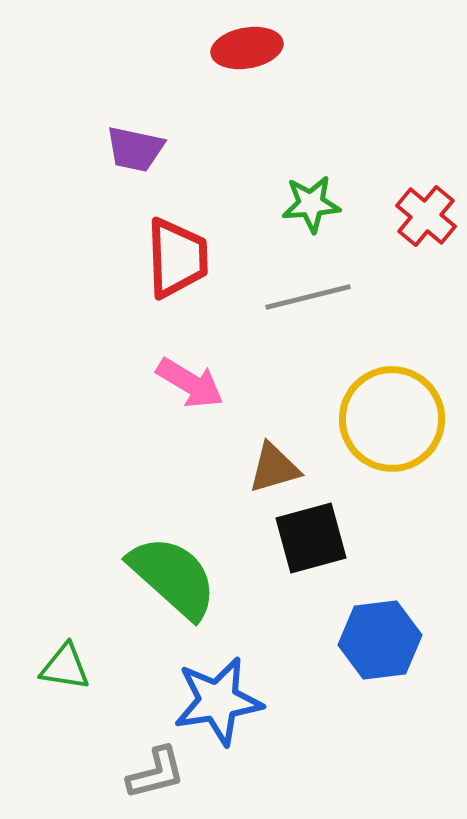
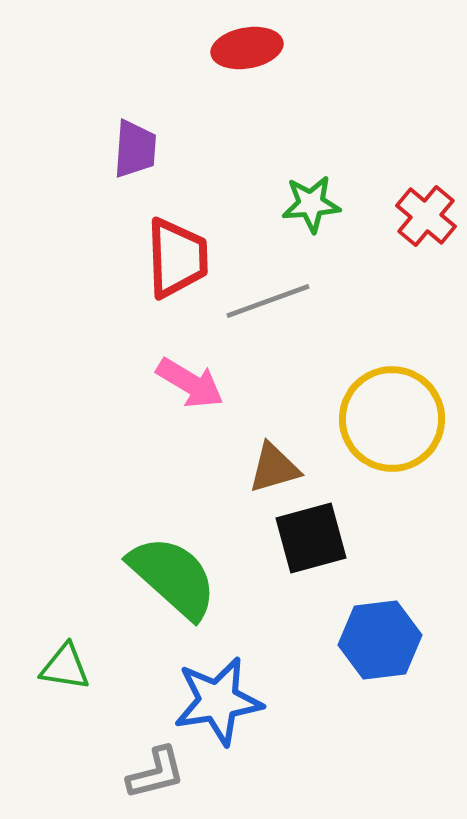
purple trapezoid: rotated 98 degrees counterclockwise
gray line: moved 40 px left, 4 px down; rotated 6 degrees counterclockwise
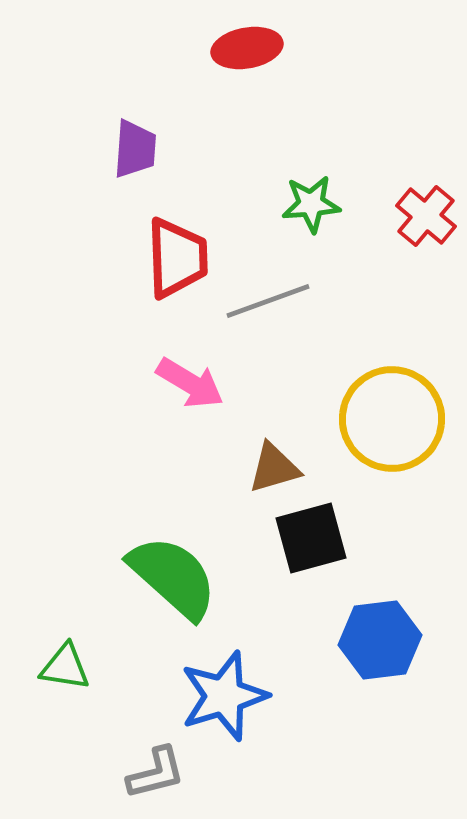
blue star: moved 6 px right, 5 px up; rotated 8 degrees counterclockwise
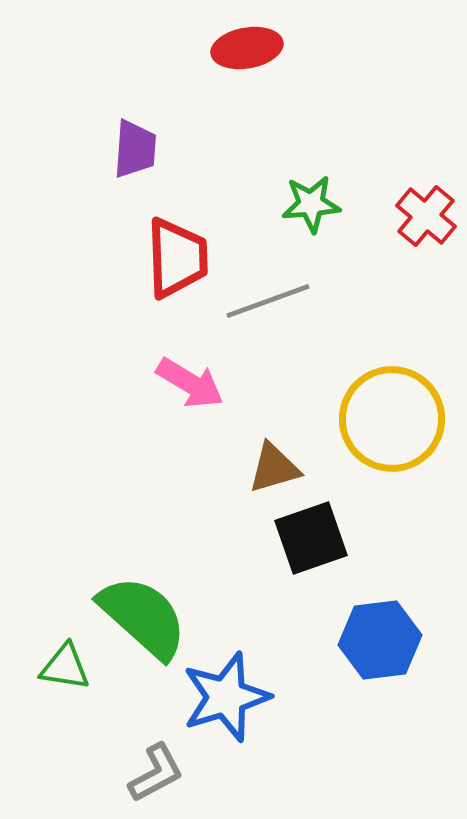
black square: rotated 4 degrees counterclockwise
green semicircle: moved 30 px left, 40 px down
blue star: moved 2 px right, 1 px down
gray L-shape: rotated 14 degrees counterclockwise
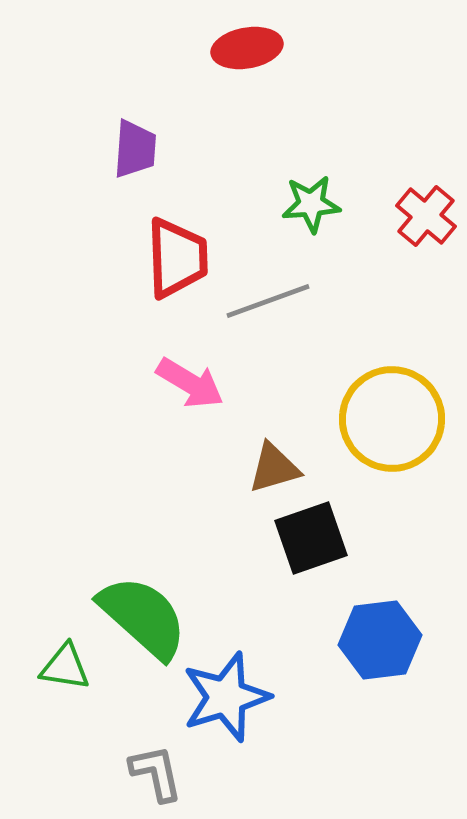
gray L-shape: rotated 74 degrees counterclockwise
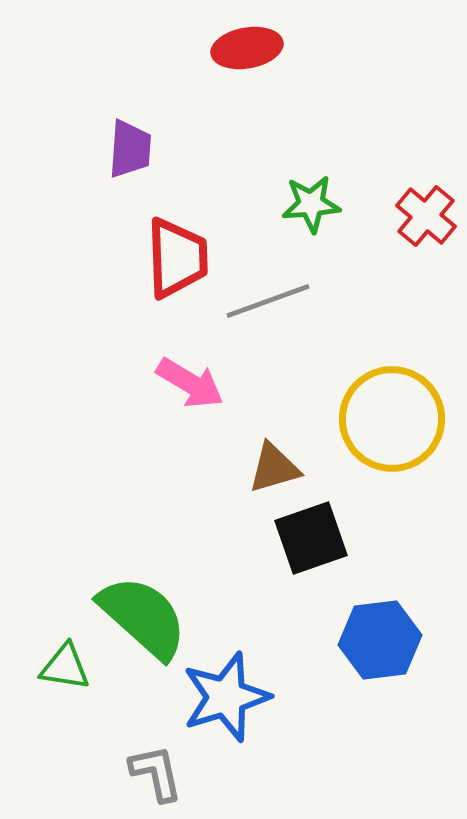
purple trapezoid: moved 5 px left
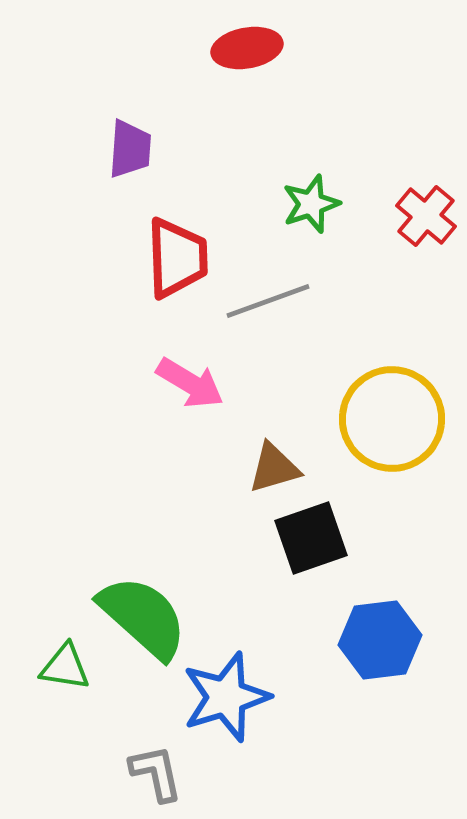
green star: rotated 14 degrees counterclockwise
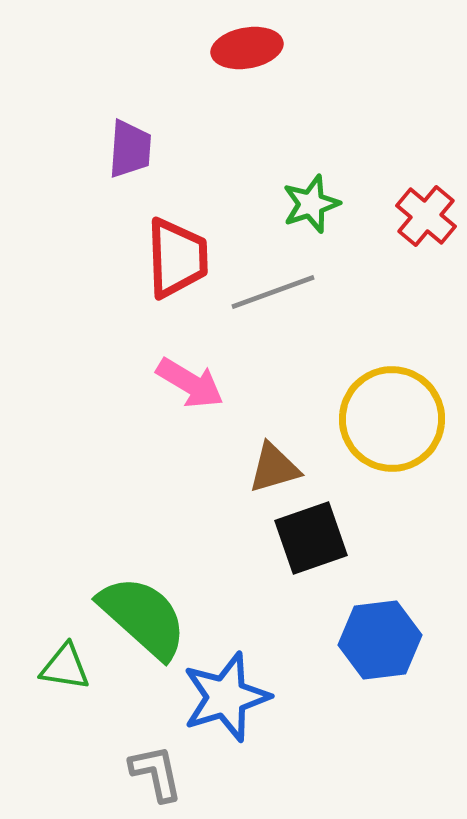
gray line: moved 5 px right, 9 px up
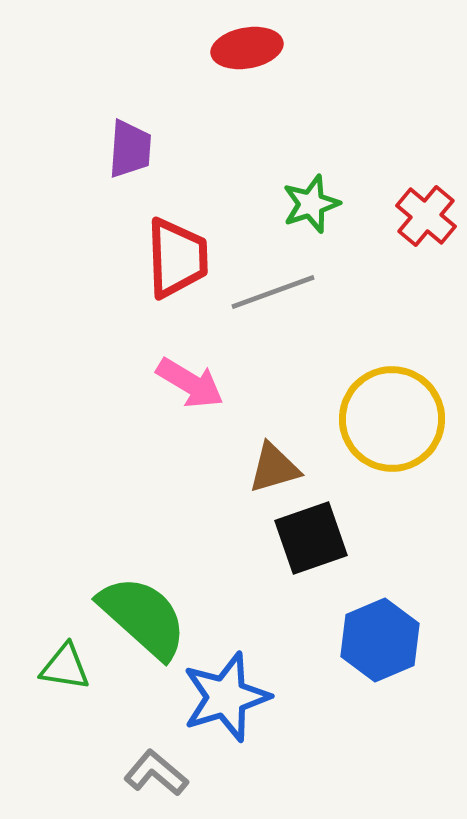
blue hexagon: rotated 16 degrees counterclockwise
gray L-shape: rotated 38 degrees counterclockwise
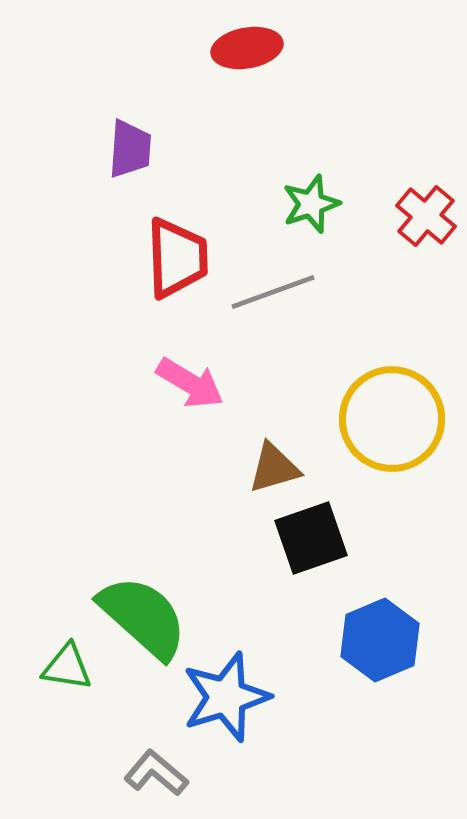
green triangle: moved 2 px right
